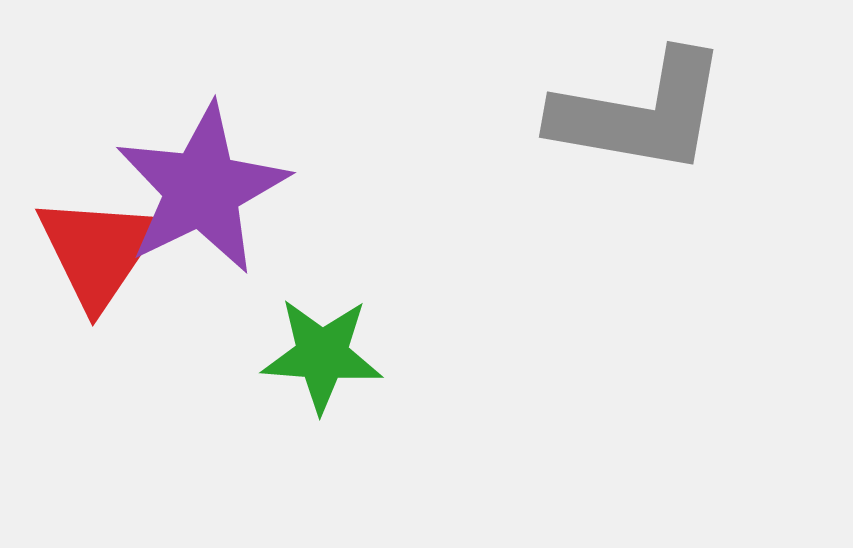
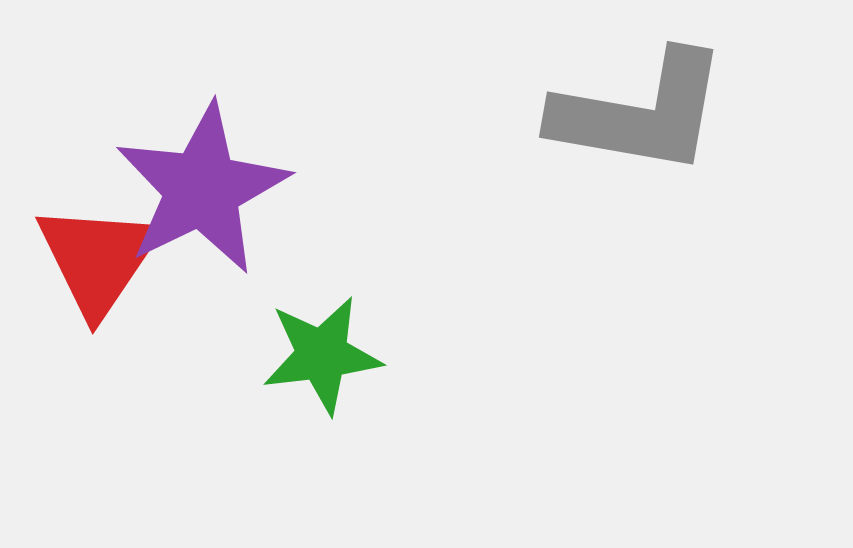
red triangle: moved 8 px down
green star: rotated 11 degrees counterclockwise
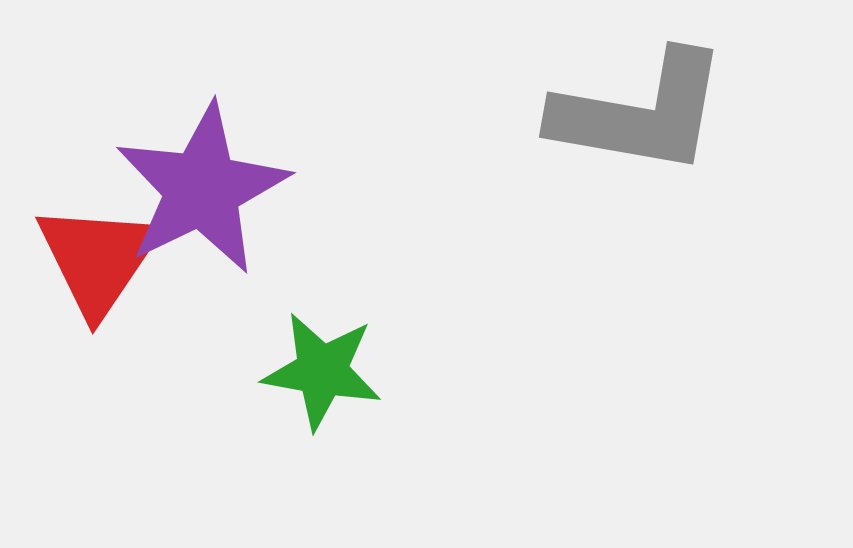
green star: moved 16 px down; rotated 17 degrees clockwise
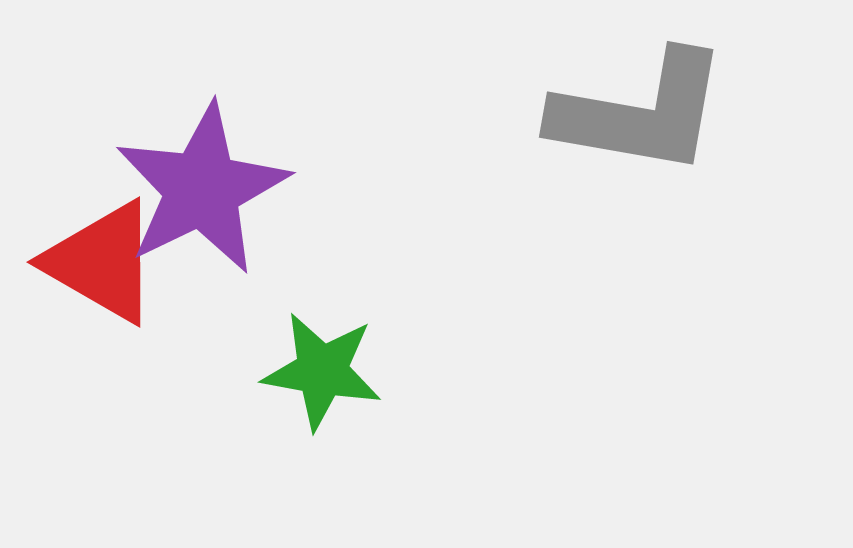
red triangle: moved 4 px right, 3 px down; rotated 34 degrees counterclockwise
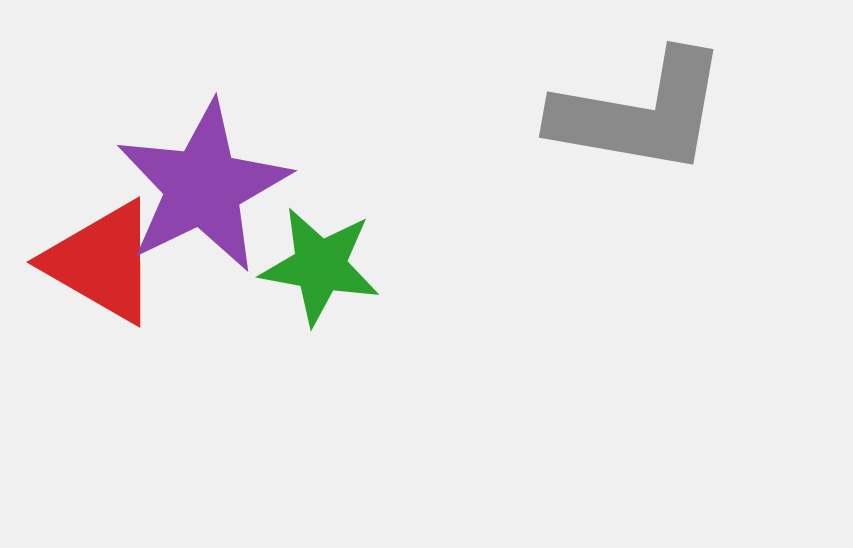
purple star: moved 1 px right, 2 px up
green star: moved 2 px left, 105 px up
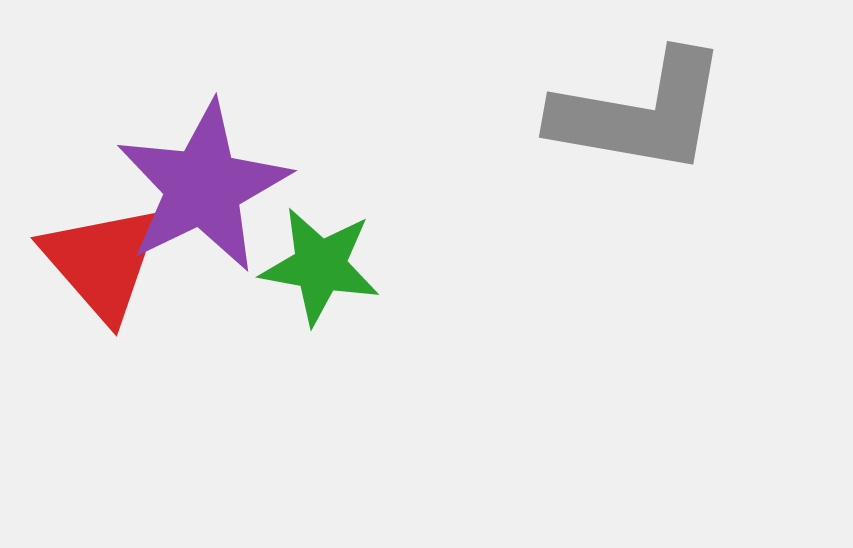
red triangle: rotated 19 degrees clockwise
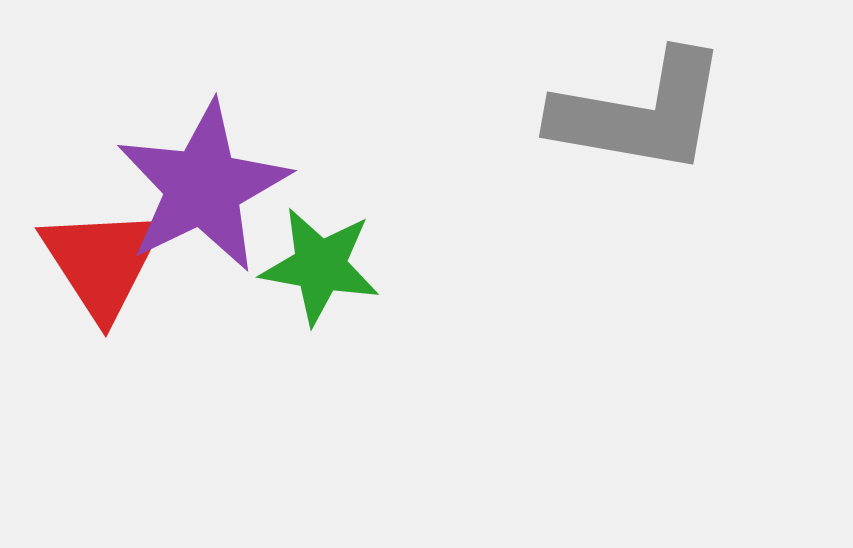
red triangle: rotated 8 degrees clockwise
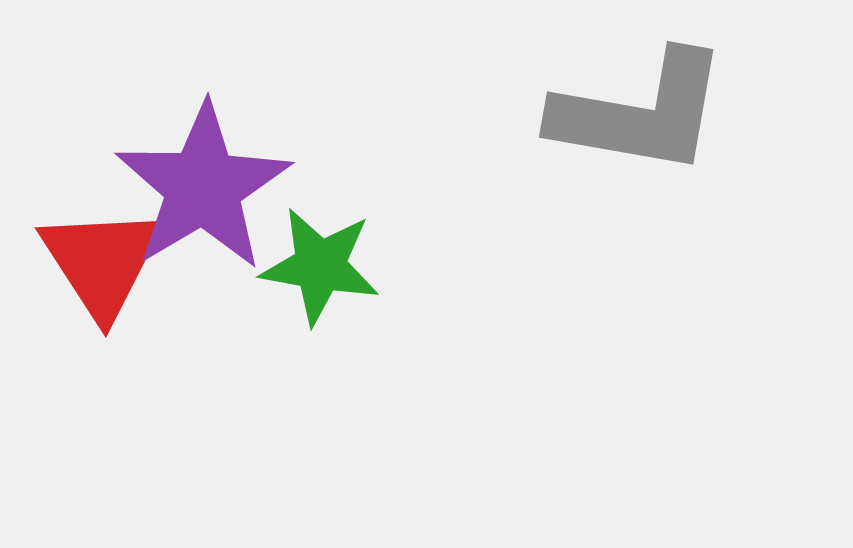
purple star: rotated 5 degrees counterclockwise
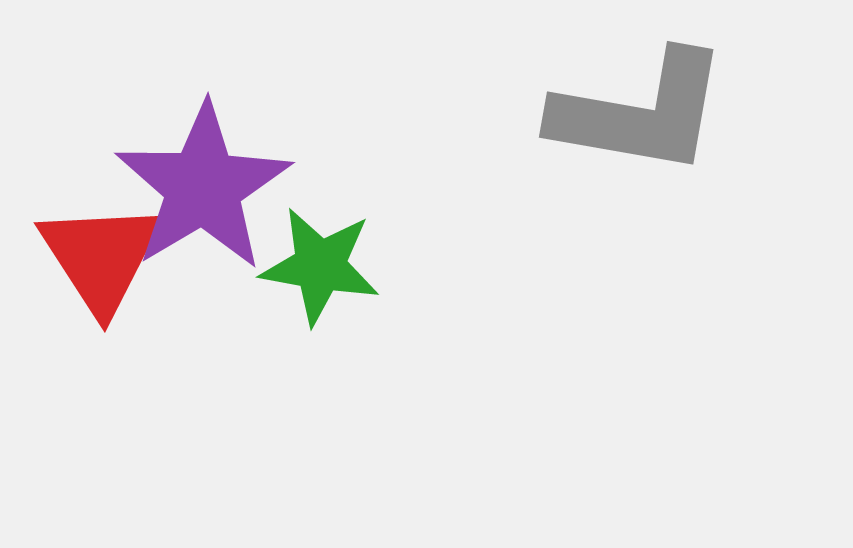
red triangle: moved 1 px left, 5 px up
